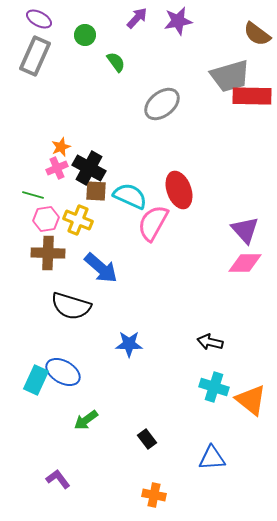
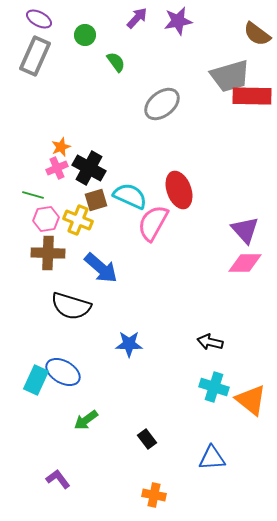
brown square: moved 9 px down; rotated 20 degrees counterclockwise
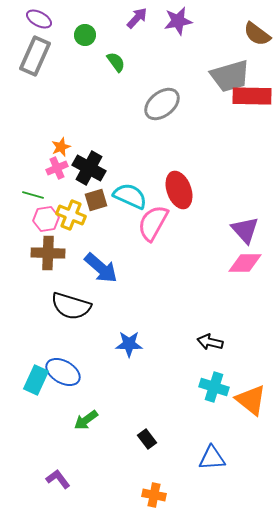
yellow cross: moved 7 px left, 5 px up
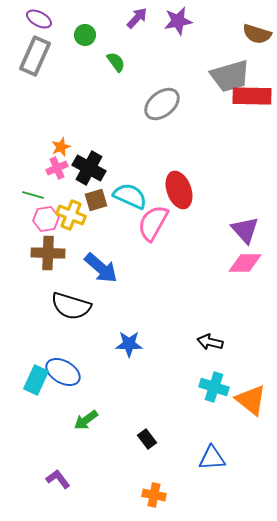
brown semicircle: rotated 20 degrees counterclockwise
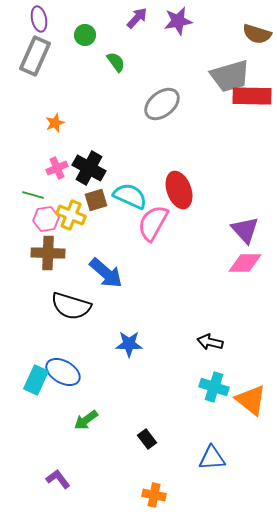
purple ellipse: rotated 50 degrees clockwise
orange star: moved 6 px left, 24 px up
blue arrow: moved 5 px right, 5 px down
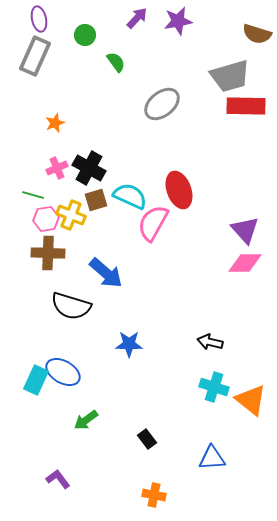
red rectangle: moved 6 px left, 10 px down
